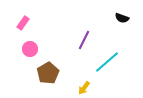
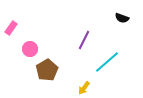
pink rectangle: moved 12 px left, 5 px down
brown pentagon: moved 1 px left, 3 px up
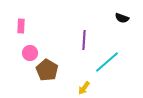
pink rectangle: moved 10 px right, 2 px up; rotated 32 degrees counterclockwise
purple line: rotated 24 degrees counterclockwise
pink circle: moved 4 px down
brown pentagon: rotated 10 degrees counterclockwise
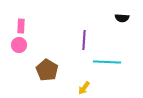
black semicircle: rotated 16 degrees counterclockwise
pink circle: moved 11 px left, 8 px up
cyan line: rotated 44 degrees clockwise
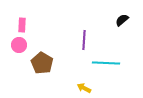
black semicircle: moved 2 px down; rotated 136 degrees clockwise
pink rectangle: moved 1 px right, 1 px up
cyan line: moved 1 px left, 1 px down
brown pentagon: moved 5 px left, 7 px up
yellow arrow: rotated 80 degrees clockwise
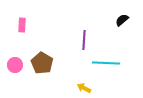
pink circle: moved 4 px left, 20 px down
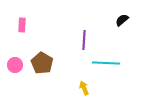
yellow arrow: rotated 40 degrees clockwise
